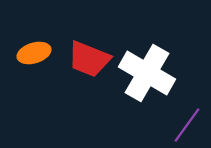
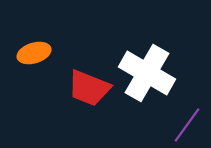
red trapezoid: moved 29 px down
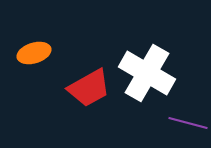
red trapezoid: rotated 51 degrees counterclockwise
purple line: moved 1 px right, 2 px up; rotated 69 degrees clockwise
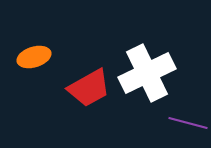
orange ellipse: moved 4 px down
white cross: rotated 34 degrees clockwise
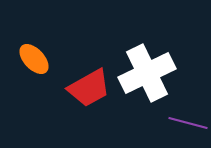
orange ellipse: moved 2 px down; rotated 64 degrees clockwise
